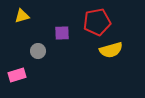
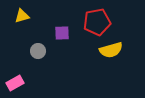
pink rectangle: moved 2 px left, 8 px down; rotated 12 degrees counterclockwise
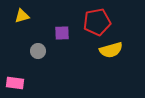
pink rectangle: rotated 36 degrees clockwise
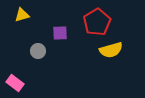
yellow triangle: moved 1 px up
red pentagon: rotated 20 degrees counterclockwise
purple square: moved 2 px left
pink rectangle: rotated 30 degrees clockwise
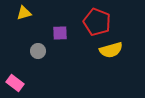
yellow triangle: moved 2 px right, 2 px up
red pentagon: rotated 20 degrees counterclockwise
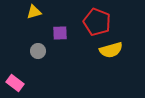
yellow triangle: moved 10 px right, 1 px up
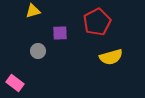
yellow triangle: moved 1 px left, 1 px up
red pentagon: rotated 24 degrees clockwise
yellow semicircle: moved 7 px down
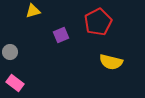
red pentagon: moved 1 px right
purple square: moved 1 px right, 2 px down; rotated 21 degrees counterclockwise
gray circle: moved 28 px left, 1 px down
yellow semicircle: moved 5 px down; rotated 30 degrees clockwise
